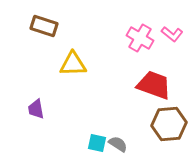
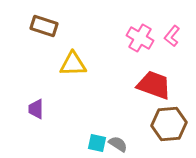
pink L-shape: moved 2 px down; rotated 90 degrees clockwise
purple trapezoid: rotated 10 degrees clockwise
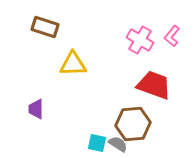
brown rectangle: moved 1 px right, 1 px down
pink cross: moved 2 px down
brown hexagon: moved 36 px left
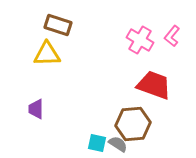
brown rectangle: moved 13 px right, 2 px up
yellow triangle: moved 26 px left, 10 px up
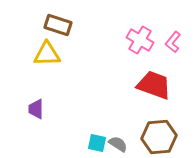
pink L-shape: moved 1 px right, 6 px down
brown hexagon: moved 26 px right, 13 px down
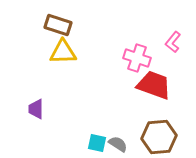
pink cross: moved 3 px left, 18 px down; rotated 12 degrees counterclockwise
yellow triangle: moved 16 px right, 2 px up
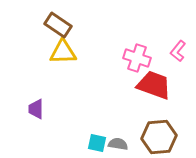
brown rectangle: rotated 16 degrees clockwise
pink L-shape: moved 5 px right, 9 px down
gray semicircle: rotated 24 degrees counterclockwise
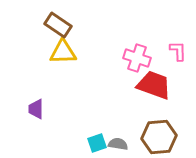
pink L-shape: rotated 140 degrees clockwise
cyan square: rotated 30 degrees counterclockwise
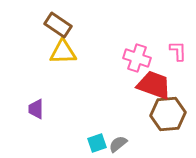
brown hexagon: moved 9 px right, 23 px up
gray semicircle: rotated 48 degrees counterclockwise
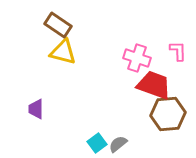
yellow triangle: rotated 16 degrees clockwise
cyan square: rotated 18 degrees counterclockwise
